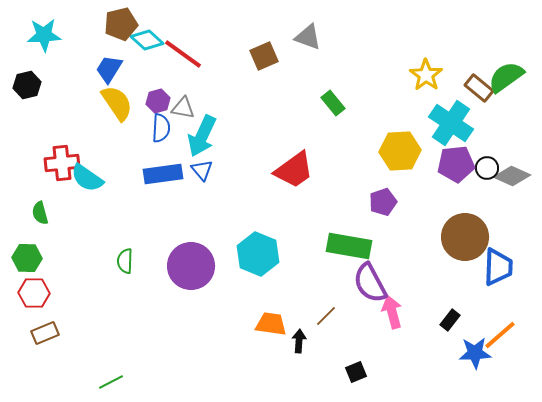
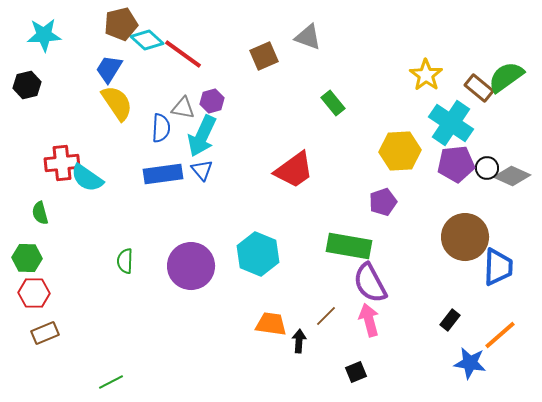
purple hexagon at (158, 101): moved 54 px right
pink arrow at (392, 312): moved 23 px left, 8 px down
blue star at (475, 353): moved 5 px left, 10 px down; rotated 12 degrees clockwise
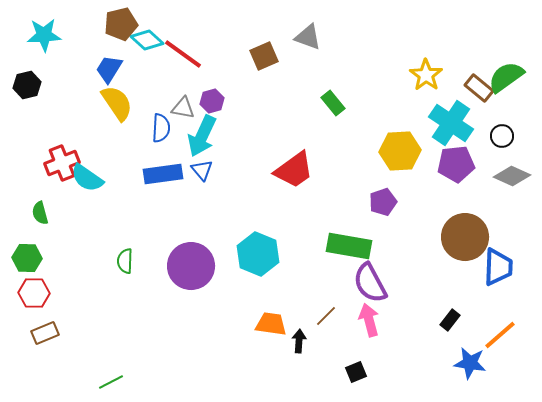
red cross at (62, 163): rotated 16 degrees counterclockwise
black circle at (487, 168): moved 15 px right, 32 px up
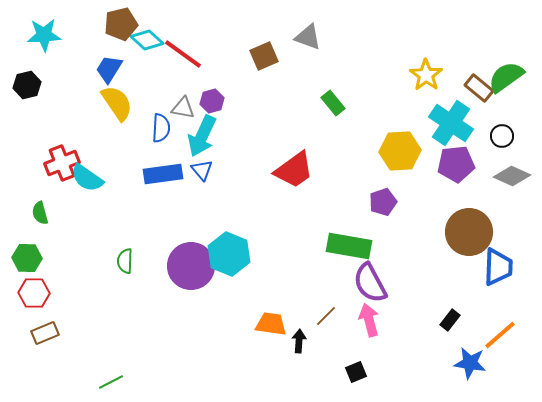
brown circle at (465, 237): moved 4 px right, 5 px up
cyan hexagon at (258, 254): moved 29 px left
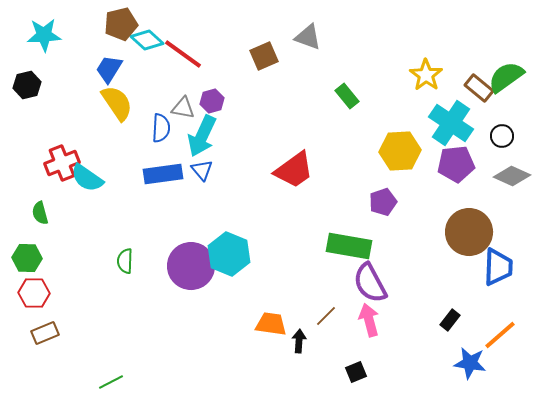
green rectangle at (333, 103): moved 14 px right, 7 px up
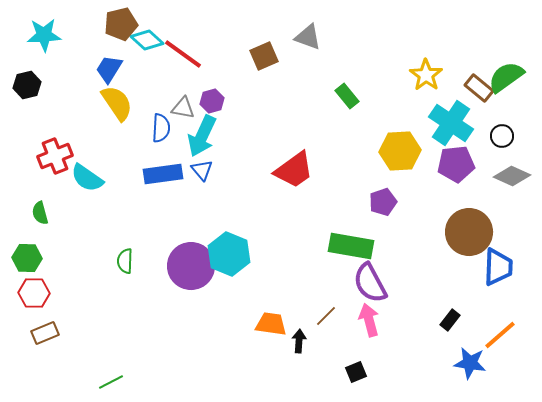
red cross at (62, 163): moved 7 px left, 7 px up
green rectangle at (349, 246): moved 2 px right
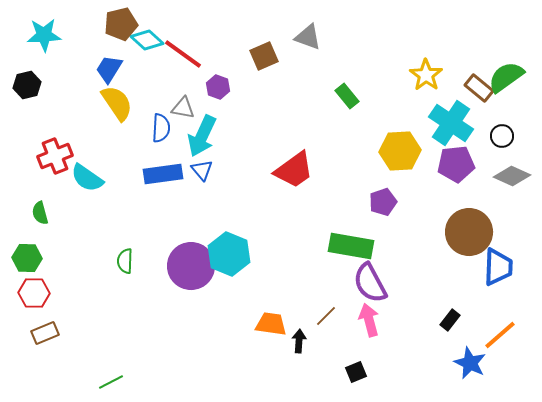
purple hexagon at (212, 101): moved 6 px right, 14 px up; rotated 25 degrees counterclockwise
blue star at (470, 363): rotated 16 degrees clockwise
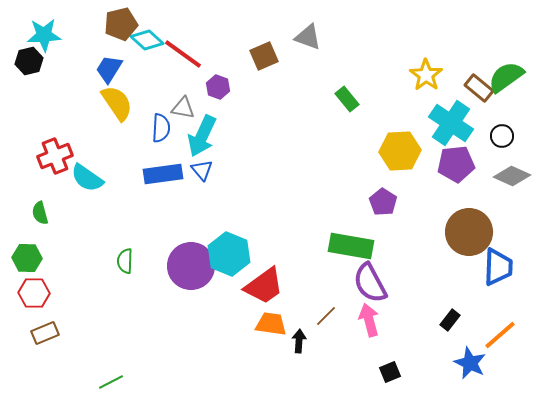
black hexagon at (27, 85): moved 2 px right, 24 px up
green rectangle at (347, 96): moved 3 px down
red trapezoid at (294, 170): moved 30 px left, 116 px down
purple pentagon at (383, 202): rotated 20 degrees counterclockwise
black square at (356, 372): moved 34 px right
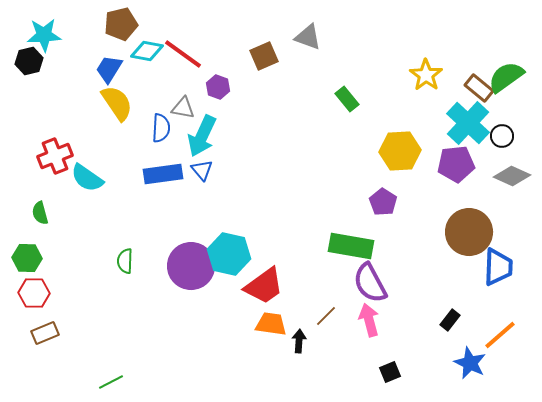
cyan diamond at (147, 40): moved 11 px down; rotated 32 degrees counterclockwise
cyan cross at (451, 123): moved 17 px right; rotated 9 degrees clockwise
cyan hexagon at (229, 254): rotated 9 degrees counterclockwise
